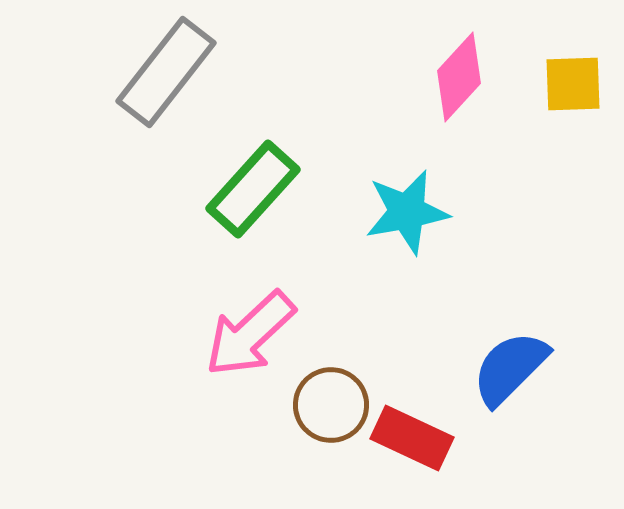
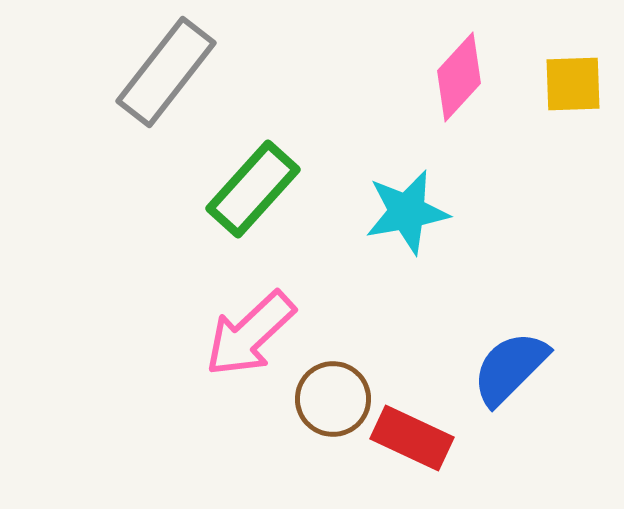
brown circle: moved 2 px right, 6 px up
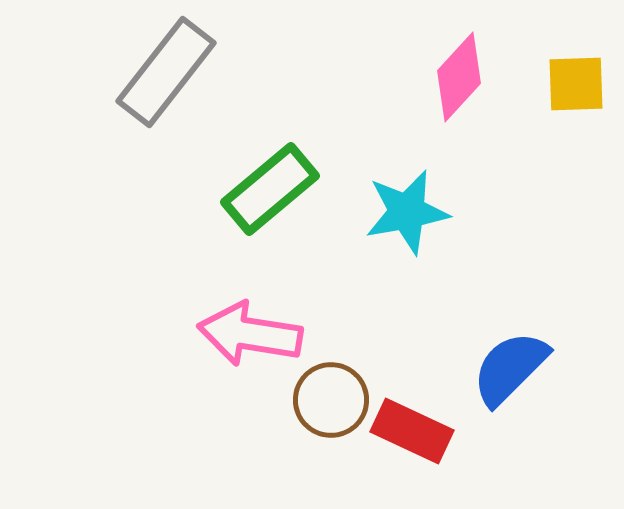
yellow square: moved 3 px right
green rectangle: moved 17 px right; rotated 8 degrees clockwise
pink arrow: rotated 52 degrees clockwise
brown circle: moved 2 px left, 1 px down
red rectangle: moved 7 px up
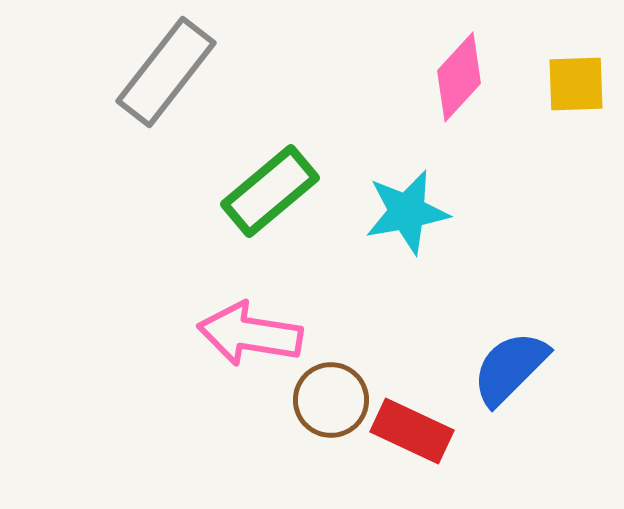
green rectangle: moved 2 px down
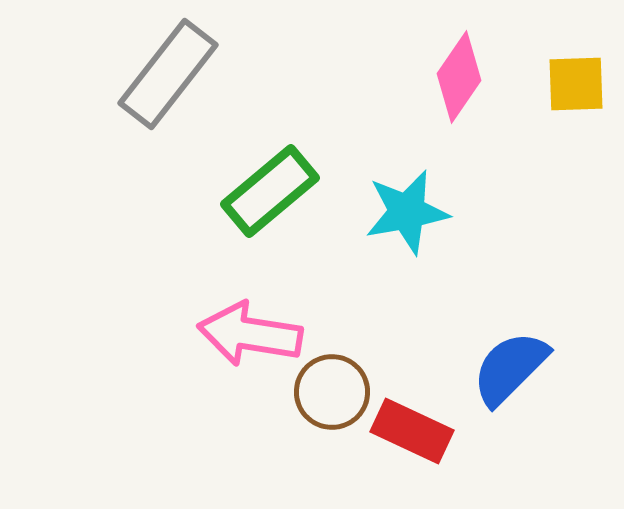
gray rectangle: moved 2 px right, 2 px down
pink diamond: rotated 8 degrees counterclockwise
brown circle: moved 1 px right, 8 px up
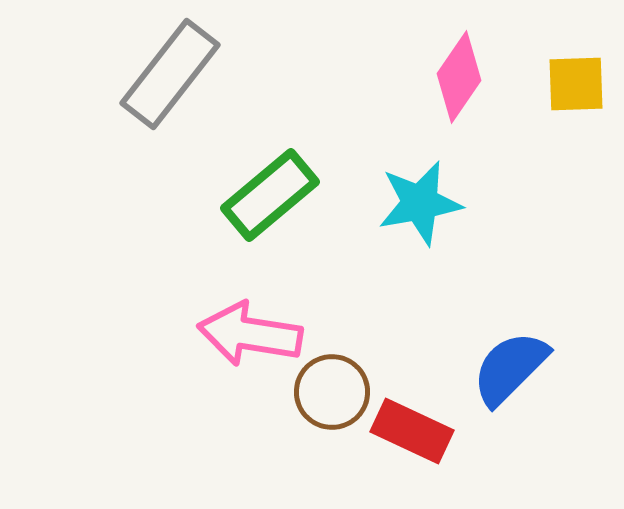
gray rectangle: moved 2 px right
green rectangle: moved 4 px down
cyan star: moved 13 px right, 9 px up
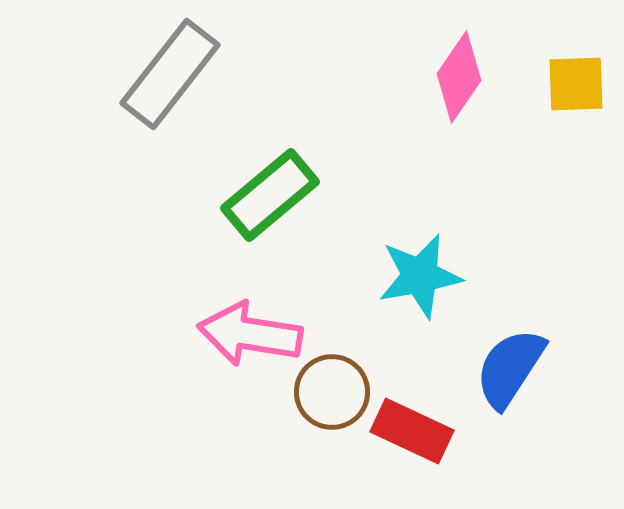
cyan star: moved 73 px down
blue semicircle: rotated 12 degrees counterclockwise
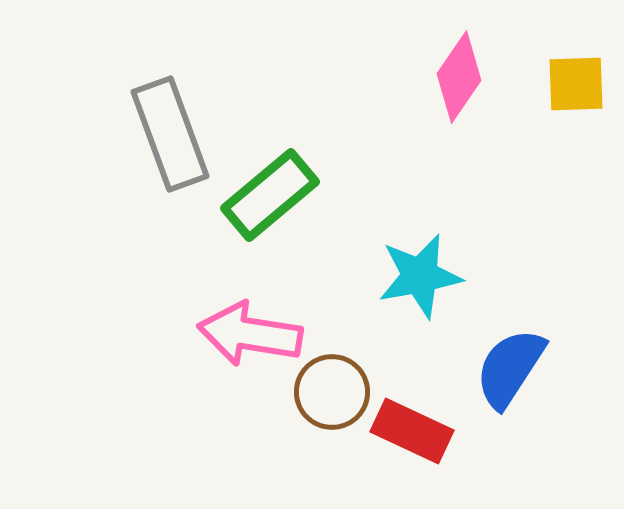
gray rectangle: moved 60 px down; rotated 58 degrees counterclockwise
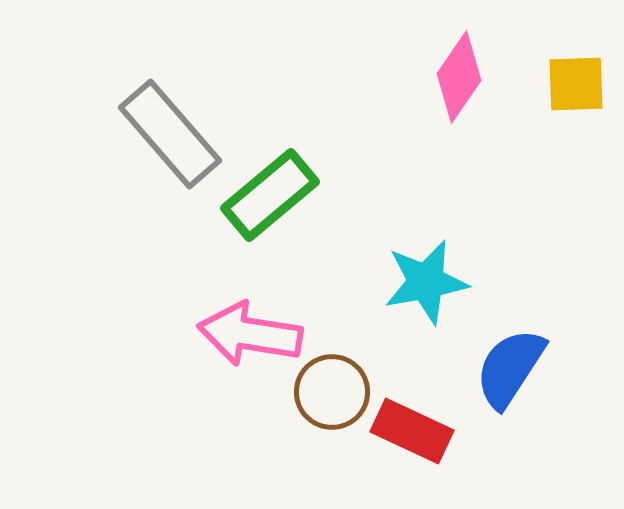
gray rectangle: rotated 21 degrees counterclockwise
cyan star: moved 6 px right, 6 px down
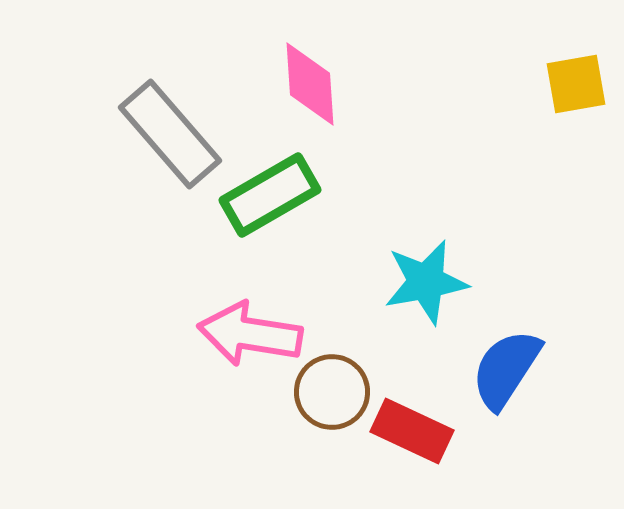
pink diamond: moved 149 px left, 7 px down; rotated 38 degrees counterclockwise
yellow square: rotated 8 degrees counterclockwise
green rectangle: rotated 10 degrees clockwise
blue semicircle: moved 4 px left, 1 px down
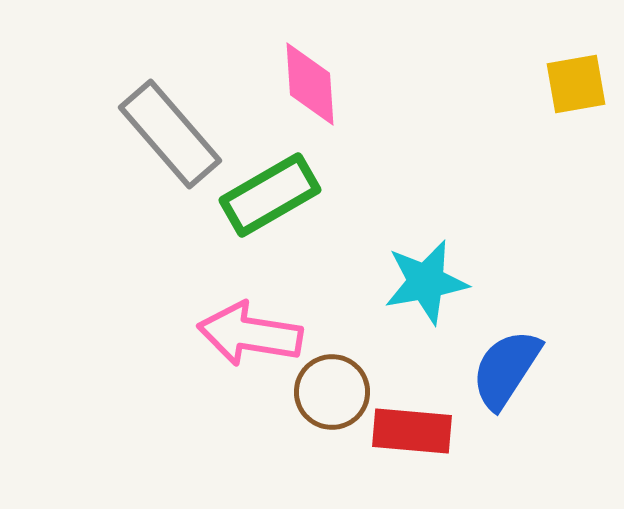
red rectangle: rotated 20 degrees counterclockwise
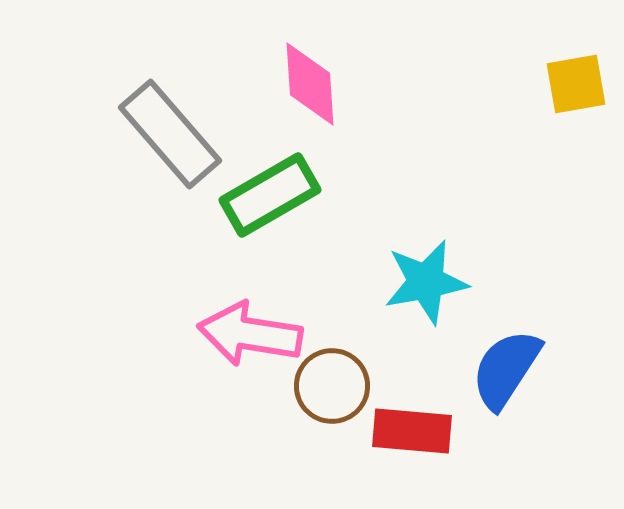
brown circle: moved 6 px up
